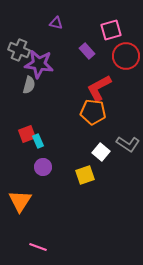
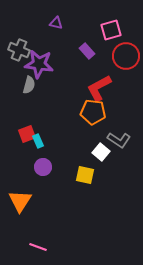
gray L-shape: moved 9 px left, 4 px up
yellow square: rotated 30 degrees clockwise
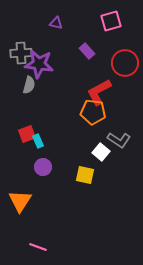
pink square: moved 9 px up
gray cross: moved 2 px right, 3 px down; rotated 25 degrees counterclockwise
red circle: moved 1 px left, 7 px down
red L-shape: moved 4 px down
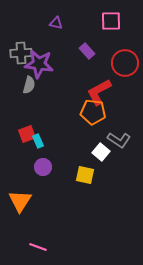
pink square: rotated 15 degrees clockwise
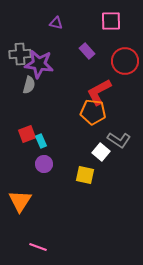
gray cross: moved 1 px left, 1 px down
red circle: moved 2 px up
cyan rectangle: moved 3 px right
purple circle: moved 1 px right, 3 px up
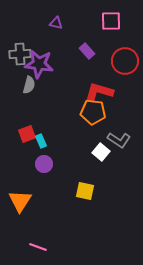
red L-shape: rotated 44 degrees clockwise
yellow square: moved 16 px down
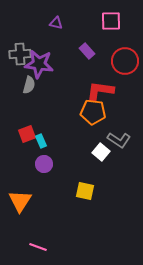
red L-shape: moved 1 px right, 1 px up; rotated 8 degrees counterclockwise
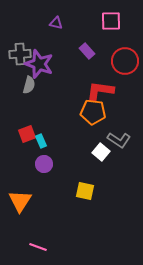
purple star: rotated 12 degrees clockwise
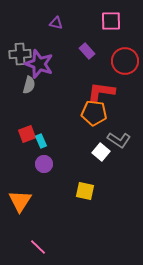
red L-shape: moved 1 px right, 1 px down
orange pentagon: moved 1 px right, 1 px down
pink line: rotated 24 degrees clockwise
